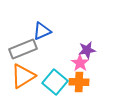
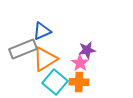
orange triangle: moved 22 px right, 17 px up
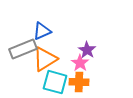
purple star: rotated 30 degrees counterclockwise
cyan square: rotated 25 degrees counterclockwise
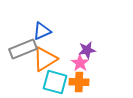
purple star: rotated 30 degrees clockwise
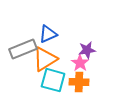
blue triangle: moved 6 px right, 3 px down
cyan square: moved 2 px left, 2 px up
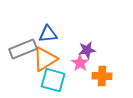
blue triangle: rotated 18 degrees clockwise
orange cross: moved 23 px right, 6 px up
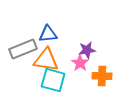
orange triangle: moved 1 px right, 1 px down; rotated 40 degrees clockwise
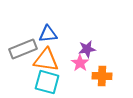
purple star: moved 1 px up
cyan square: moved 6 px left, 2 px down
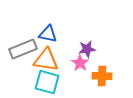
blue triangle: rotated 18 degrees clockwise
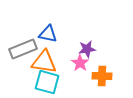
orange triangle: moved 2 px left, 2 px down
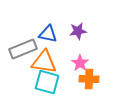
purple star: moved 9 px left, 18 px up
orange cross: moved 13 px left, 3 px down
